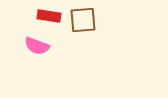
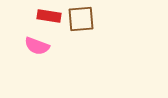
brown square: moved 2 px left, 1 px up
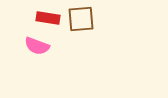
red rectangle: moved 1 px left, 2 px down
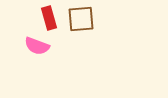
red rectangle: moved 1 px right; rotated 65 degrees clockwise
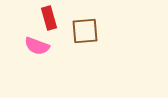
brown square: moved 4 px right, 12 px down
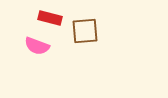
red rectangle: moved 1 px right; rotated 60 degrees counterclockwise
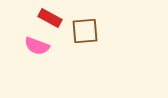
red rectangle: rotated 15 degrees clockwise
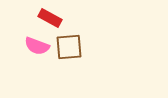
brown square: moved 16 px left, 16 px down
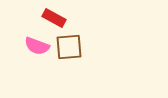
red rectangle: moved 4 px right
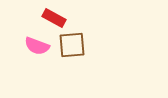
brown square: moved 3 px right, 2 px up
